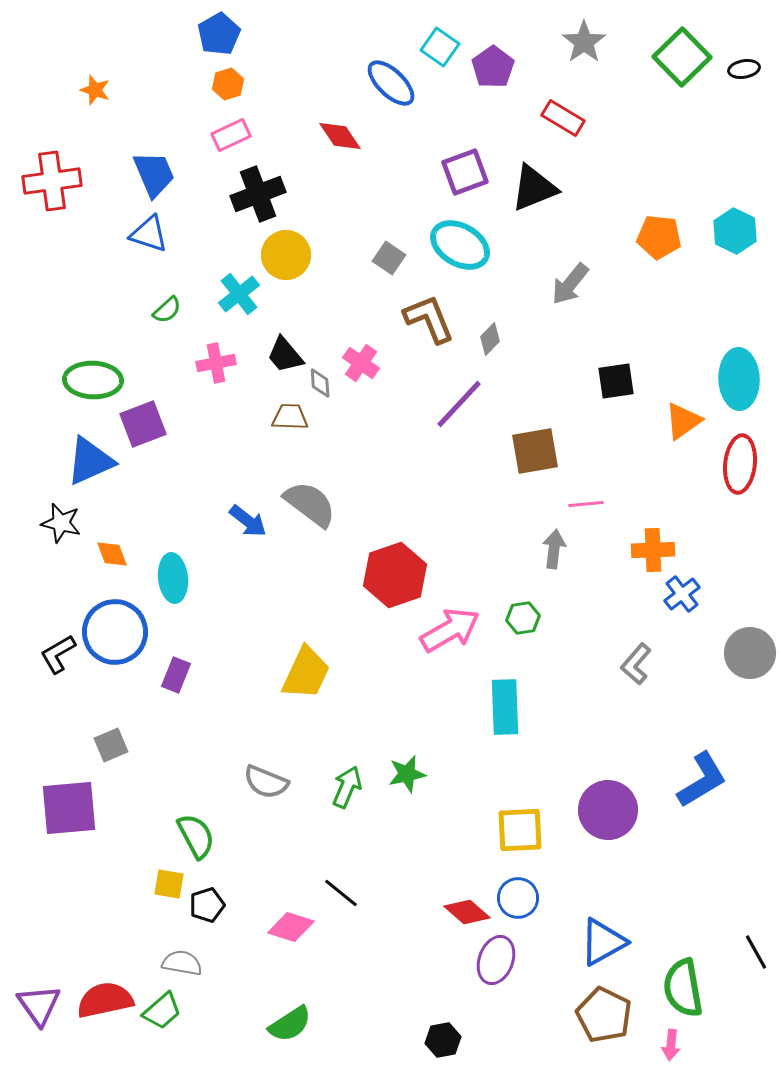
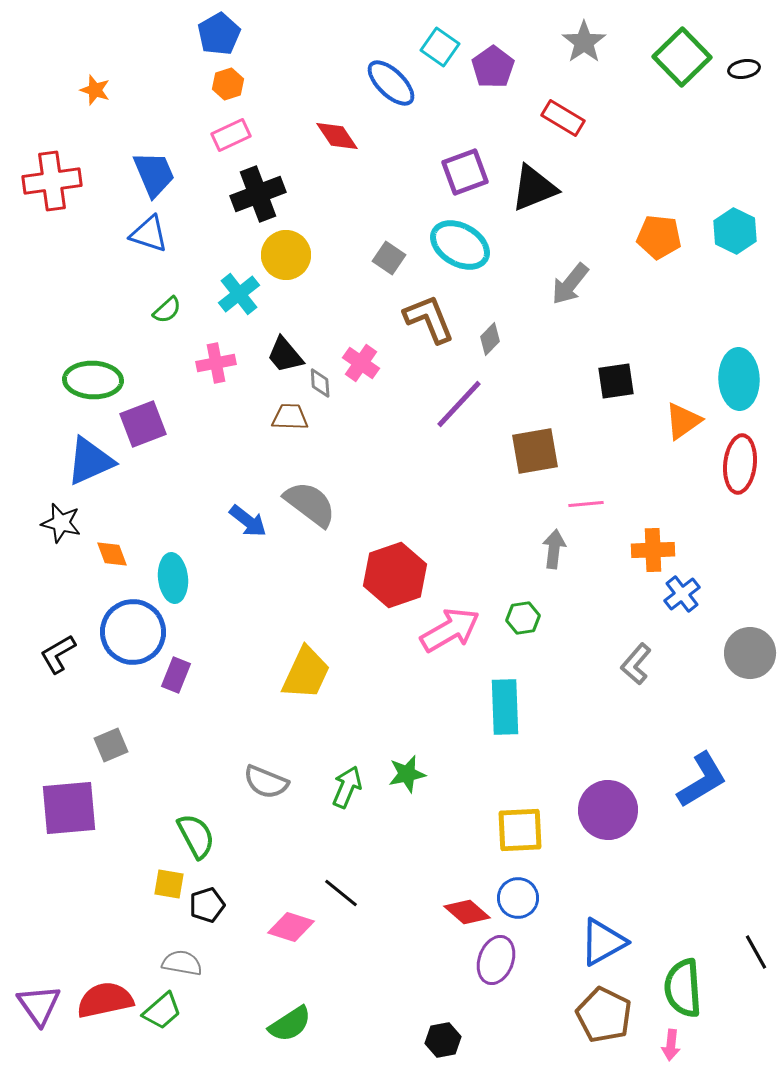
red diamond at (340, 136): moved 3 px left
blue circle at (115, 632): moved 18 px right
green semicircle at (683, 988): rotated 6 degrees clockwise
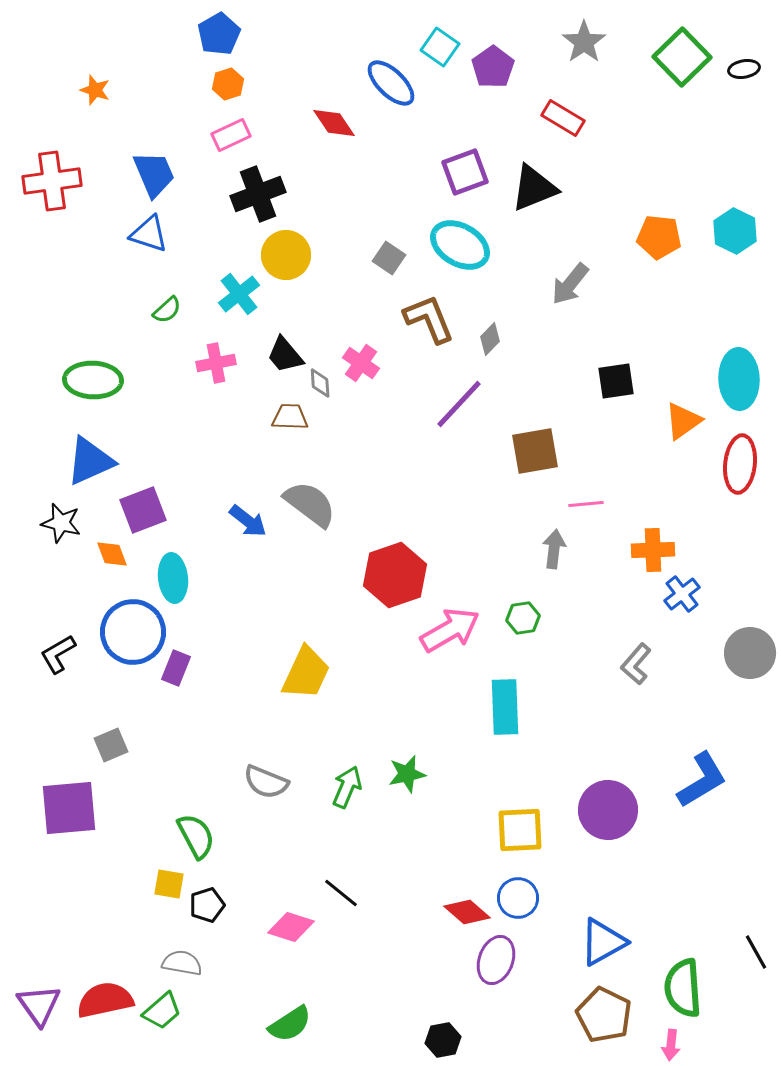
red diamond at (337, 136): moved 3 px left, 13 px up
purple square at (143, 424): moved 86 px down
purple rectangle at (176, 675): moved 7 px up
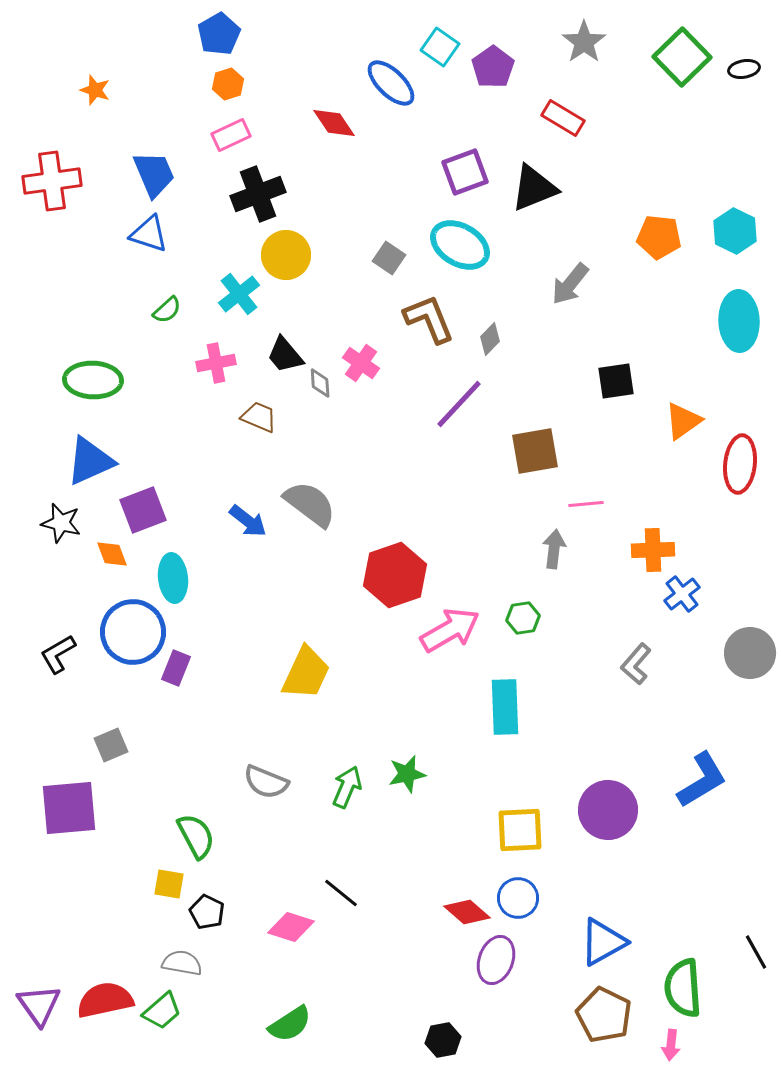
cyan ellipse at (739, 379): moved 58 px up
brown trapezoid at (290, 417): moved 31 px left; rotated 21 degrees clockwise
black pentagon at (207, 905): moved 7 px down; rotated 28 degrees counterclockwise
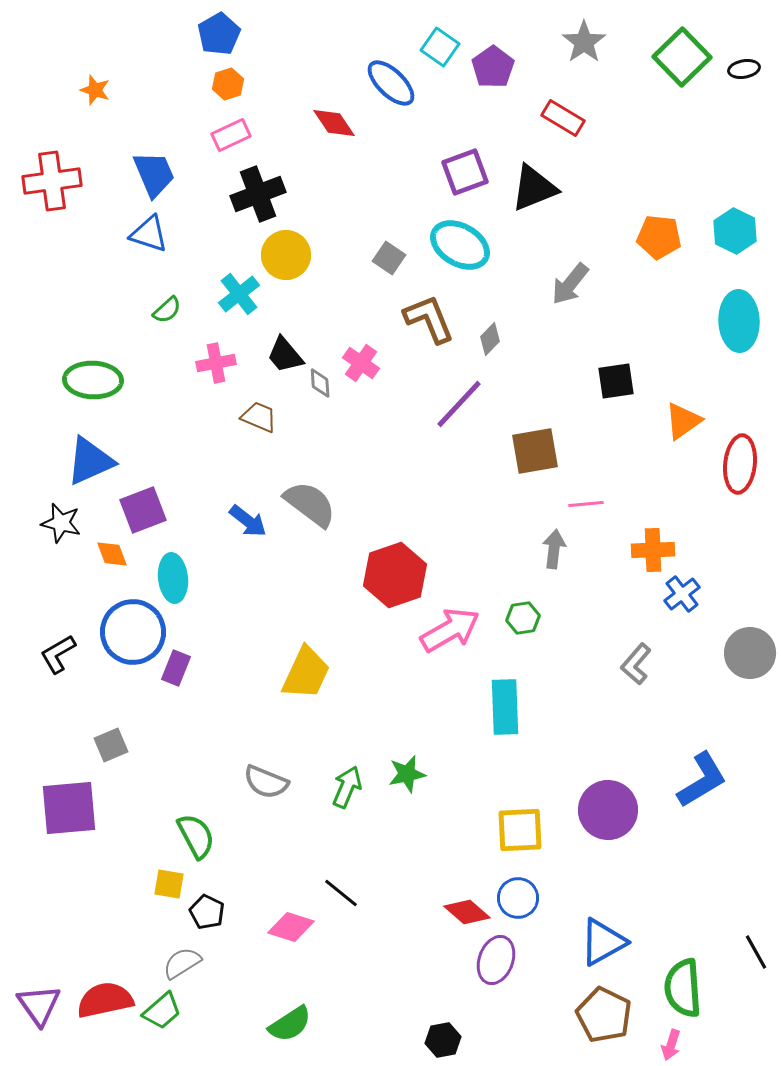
gray semicircle at (182, 963): rotated 42 degrees counterclockwise
pink arrow at (671, 1045): rotated 12 degrees clockwise
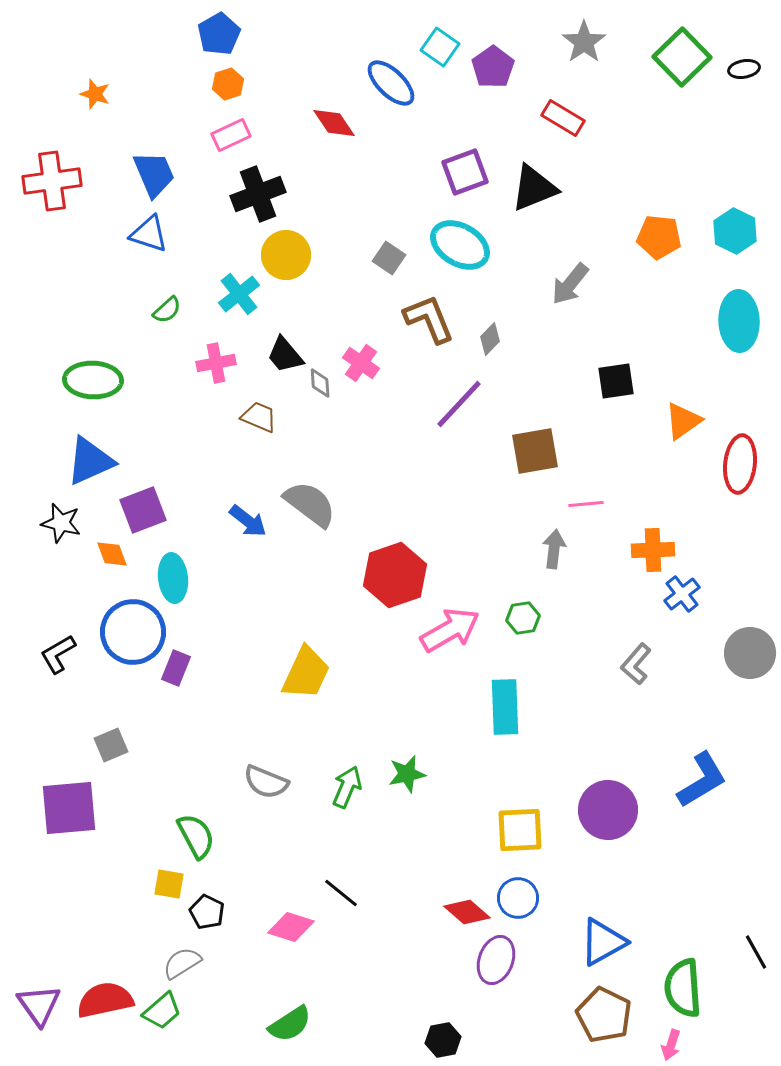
orange star at (95, 90): moved 4 px down
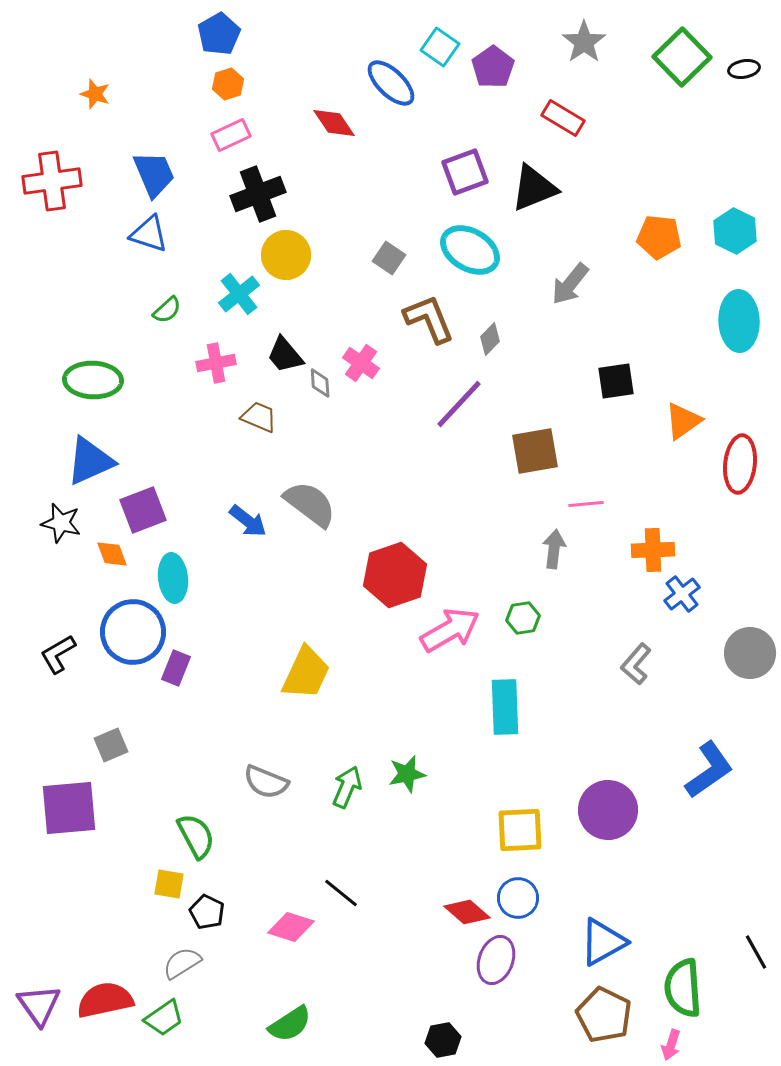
cyan ellipse at (460, 245): moved 10 px right, 5 px down
blue L-shape at (702, 780): moved 7 px right, 10 px up; rotated 4 degrees counterclockwise
green trapezoid at (162, 1011): moved 2 px right, 7 px down; rotated 6 degrees clockwise
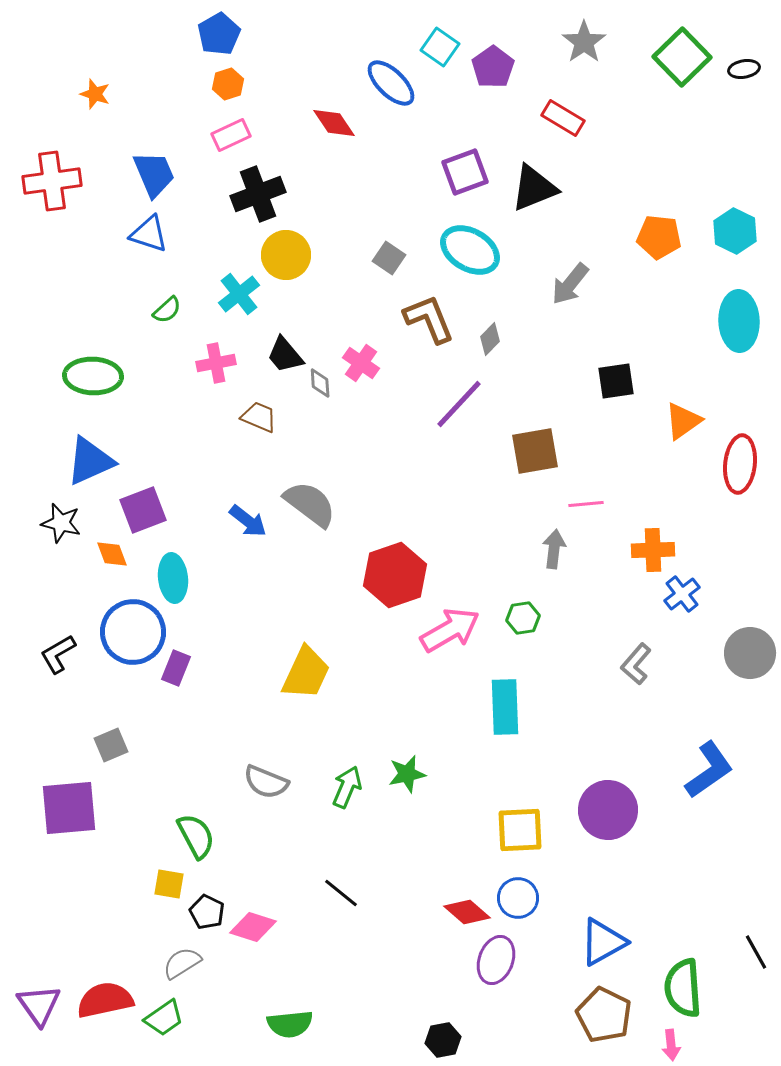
green ellipse at (93, 380): moved 4 px up
pink diamond at (291, 927): moved 38 px left
green semicircle at (290, 1024): rotated 27 degrees clockwise
pink arrow at (671, 1045): rotated 24 degrees counterclockwise
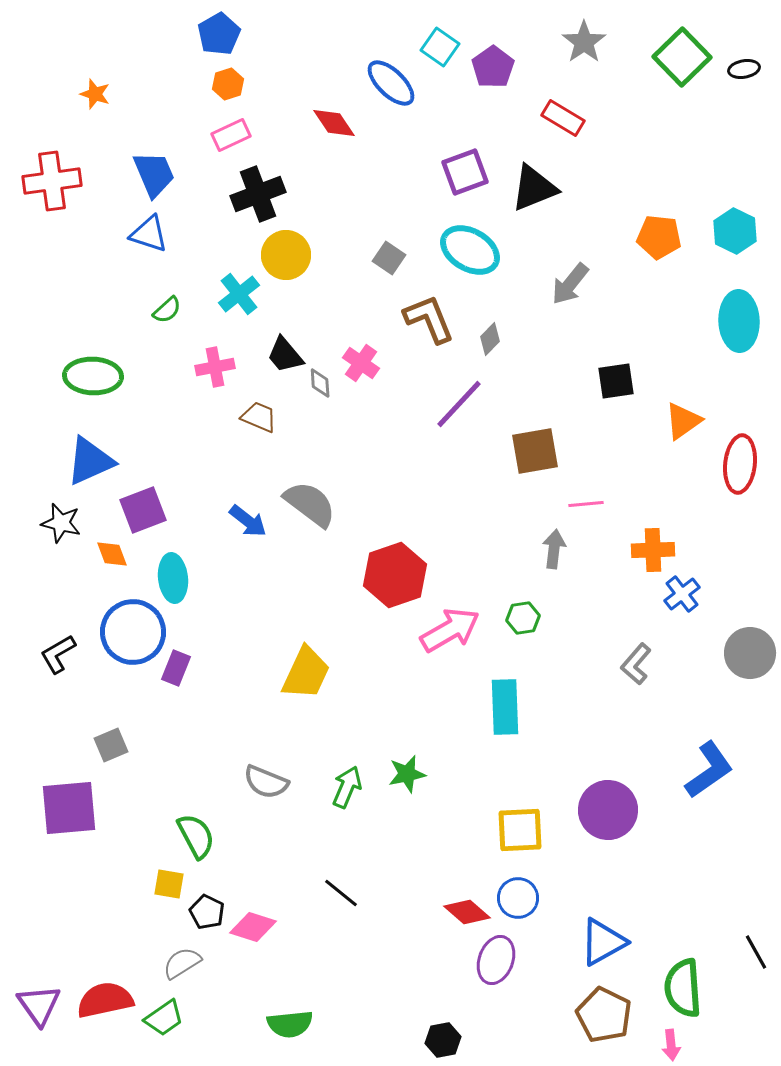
pink cross at (216, 363): moved 1 px left, 4 px down
